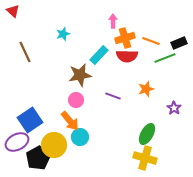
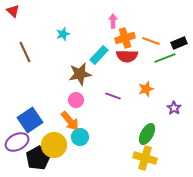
brown star: moved 1 px up
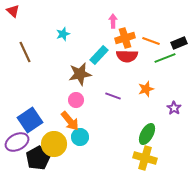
yellow circle: moved 1 px up
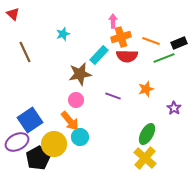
red triangle: moved 3 px down
orange cross: moved 4 px left, 1 px up
green line: moved 1 px left
yellow cross: rotated 25 degrees clockwise
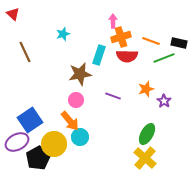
black rectangle: rotated 35 degrees clockwise
cyan rectangle: rotated 24 degrees counterclockwise
purple star: moved 10 px left, 7 px up
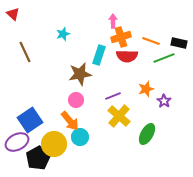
purple line: rotated 42 degrees counterclockwise
yellow cross: moved 26 px left, 42 px up
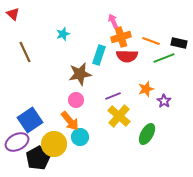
pink arrow: rotated 24 degrees counterclockwise
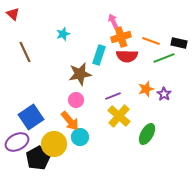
purple star: moved 7 px up
blue square: moved 1 px right, 3 px up
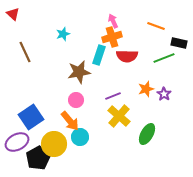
orange cross: moved 9 px left
orange line: moved 5 px right, 15 px up
brown star: moved 1 px left, 2 px up
